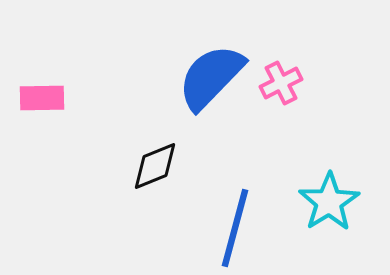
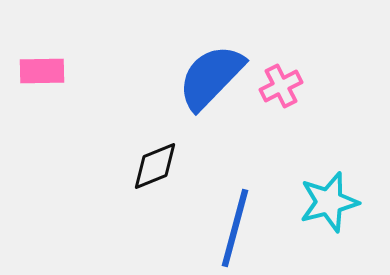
pink cross: moved 3 px down
pink rectangle: moved 27 px up
cyan star: rotated 18 degrees clockwise
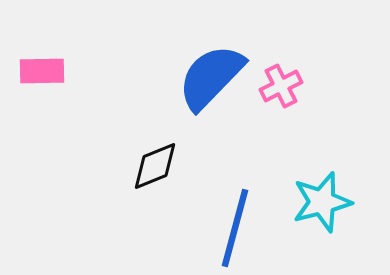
cyan star: moved 7 px left
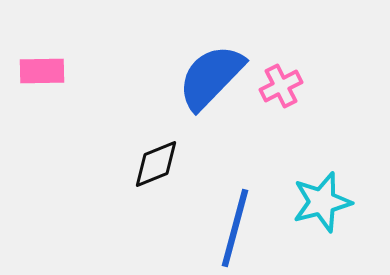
black diamond: moved 1 px right, 2 px up
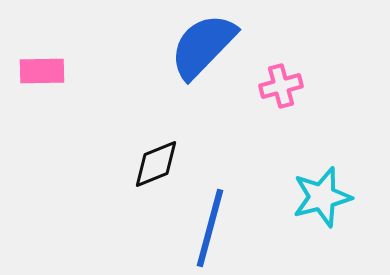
blue semicircle: moved 8 px left, 31 px up
pink cross: rotated 12 degrees clockwise
cyan star: moved 5 px up
blue line: moved 25 px left
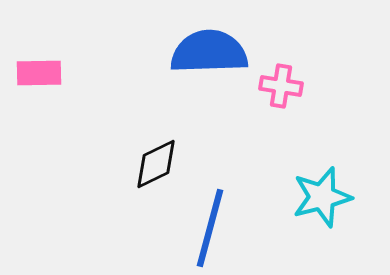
blue semicircle: moved 6 px right, 6 px down; rotated 44 degrees clockwise
pink rectangle: moved 3 px left, 2 px down
pink cross: rotated 24 degrees clockwise
black diamond: rotated 4 degrees counterclockwise
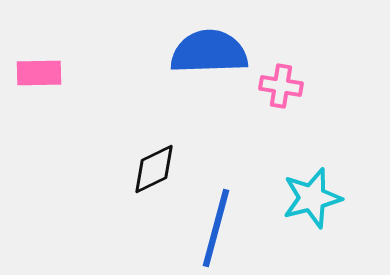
black diamond: moved 2 px left, 5 px down
cyan star: moved 10 px left, 1 px down
blue line: moved 6 px right
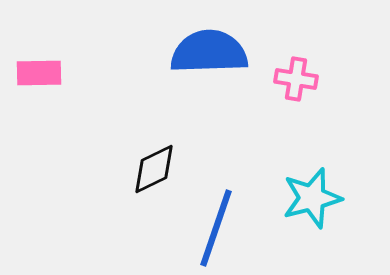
pink cross: moved 15 px right, 7 px up
blue line: rotated 4 degrees clockwise
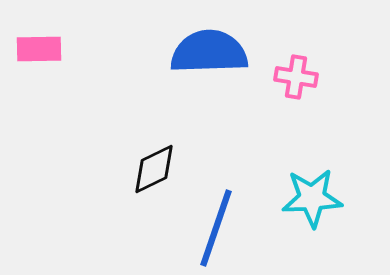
pink rectangle: moved 24 px up
pink cross: moved 2 px up
cyan star: rotated 12 degrees clockwise
